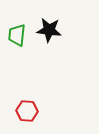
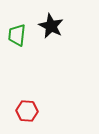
black star: moved 2 px right, 4 px up; rotated 20 degrees clockwise
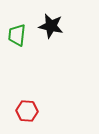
black star: rotated 15 degrees counterclockwise
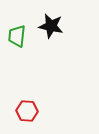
green trapezoid: moved 1 px down
